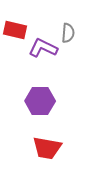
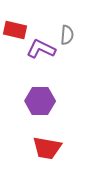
gray semicircle: moved 1 px left, 2 px down
purple L-shape: moved 2 px left, 1 px down
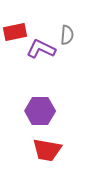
red rectangle: moved 2 px down; rotated 25 degrees counterclockwise
purple hexagon: moved 10 px down
red trapezoid: moved 2 px down
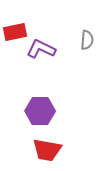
gray semicircle: moved 20 px right, 5 px down
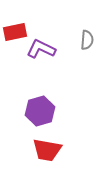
purple hexagon: rotated 16 degrees counterclockwise
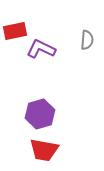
red rectangle: moved 1 px up
purple hexagon: moved 3 px down
red trapezoid: moved 3 px left
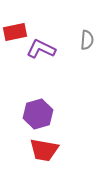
red rectangle: moved 1 px down
purple hexagon: moved 2 px left
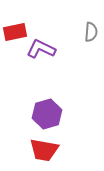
gray semicircle: moved 4 px right, 8 px up
purple hexagon: moved 9 px right
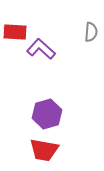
red rectangle: rotated 15 degrees clockwise
purple L-shape: rotated 16 degrees clockwise
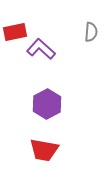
red rectangle: rotated 15 degrees counterclockwise
purple hexagon: moved 10 px up; rotated 12 degrees counterclockwise
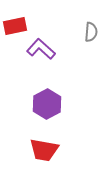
red rectangle: moved 6 px up
